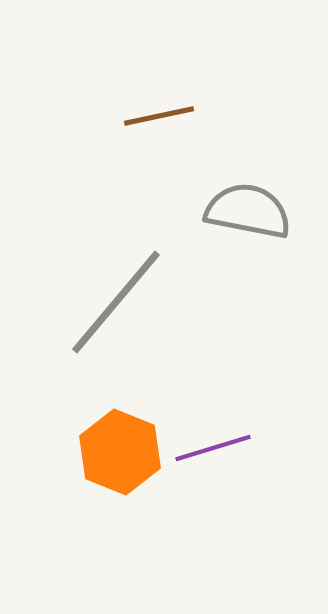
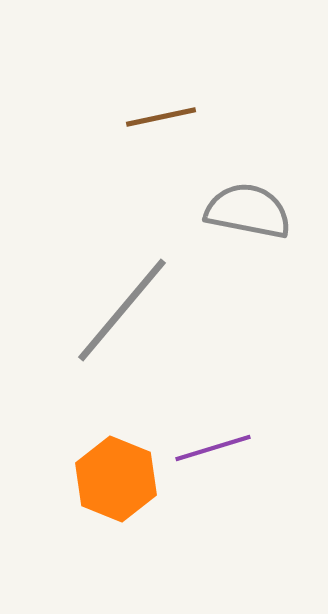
brown line: moved 2 px right, 1 px down
gray line: moved 6 px right, 8 px down
orange hexagon: moved 4 px left, 27 px down
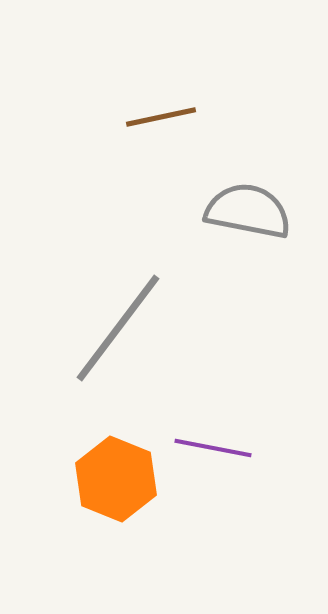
gray line: moved 4 px left, 18 px down; rotated 3 degrees counterclockwise
purple line: rotated 28 degrees clockwise
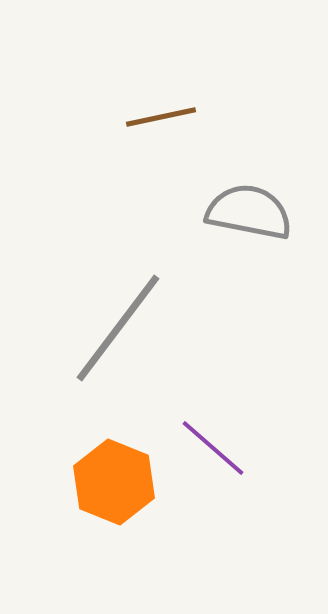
gray semicircle: moved 1 px right, 1 px down
purple line: rotated 30 degrees clockwise
orange hexagon: moved 2 px left, 3 px down
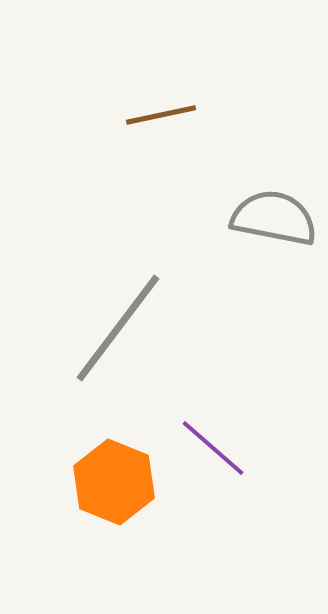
brown line: moved 2 px up
gray semicircle: moved 25 px right, 6 px down
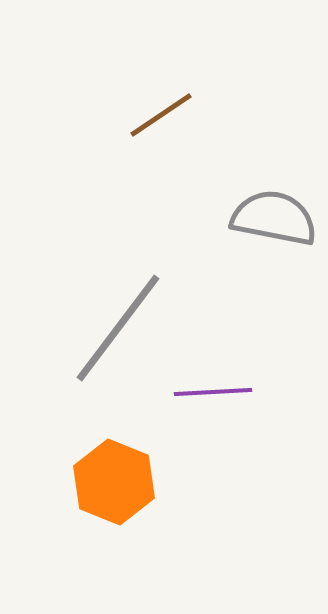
brown line: rotated 22 degrees counterclockwise
purple line: moved 56 px up; rotated 44 degrees counterclockwise
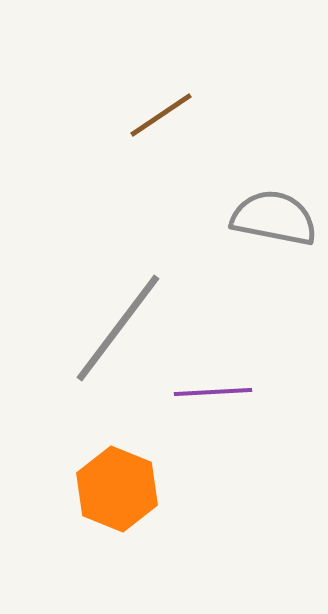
orange hexagon: moved 3 px right, 7 px down
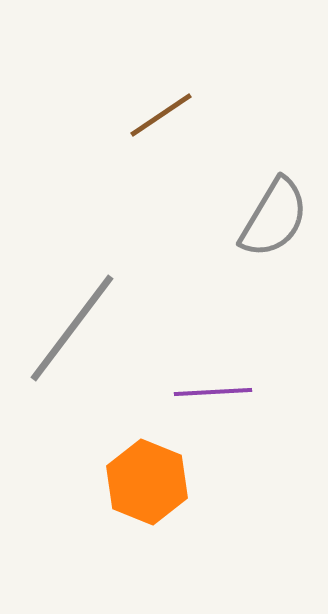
gray semicircle: rotated 110 degrees clockwise
gray line: moved 46 px left
orange hexagon: moved 30 px right, 7 px up
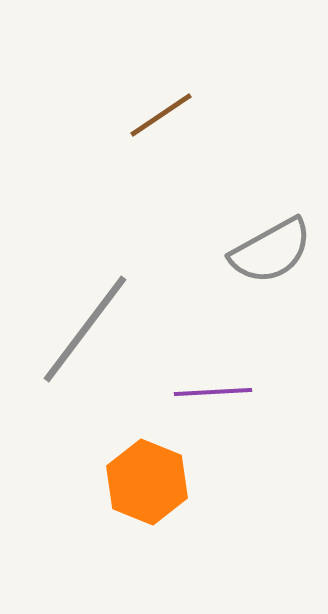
gray semicircle: moved 3 px left, 33 px down; rotated 30 degrees clockwise
gray line: moved 13 px right, 1 px down
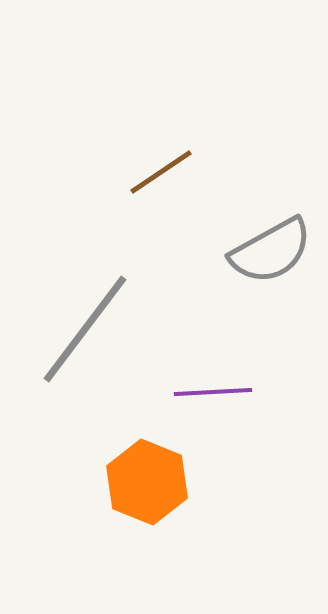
brown line: moved 57 px down
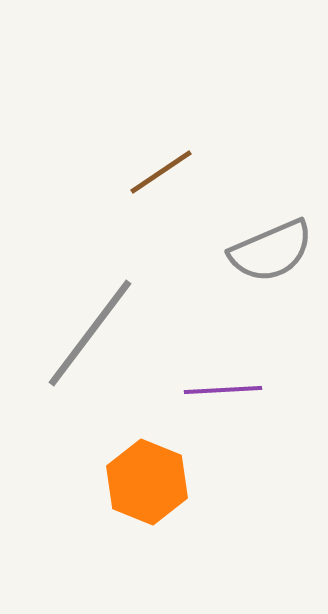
gray semicircle: rotated 6 degrees clockwise
gray line: moved 5 px right, 4 px down
purple line: moved 10 px right, 2 px up
